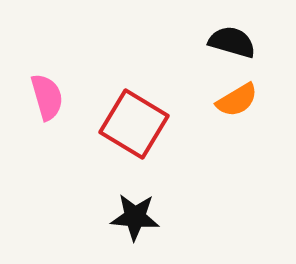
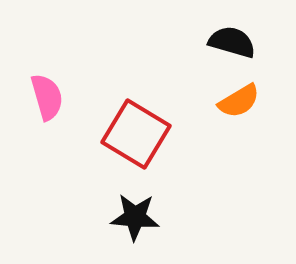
orange semicircle: moved 2 px right, 1 px down
red square: moved 2 px right, 10 px down
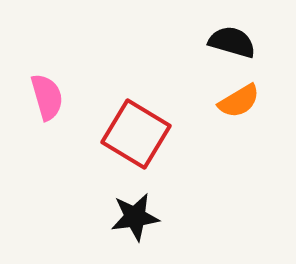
black star: rotated 12 degrees counterclockwise
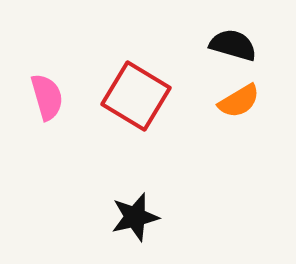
black semicircle: moved 1 px right, 3 px down
red square: moved 38 px up
black star: rotated 6 degrees counterclockwise
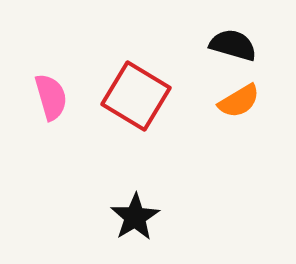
pink semicircle: moved 4 px right
black star: rotated 18 degrees counterclockwise
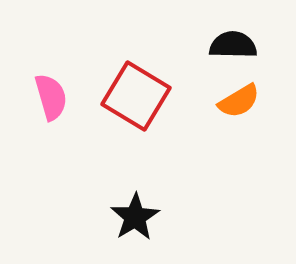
black semicircle: rotated 15 degrees counterclockwise
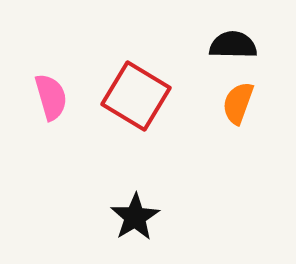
orange semicircle: moved 1 px left, 2 px down; rotated 141 degrees clockwise
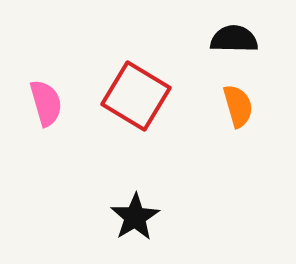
black semicircle: moved 1 px right, 6 px up
pink semicircle: moved 5 px left, 6 px down
orange semicircle: moved 3 px down; rotated 144 degrees clockwise
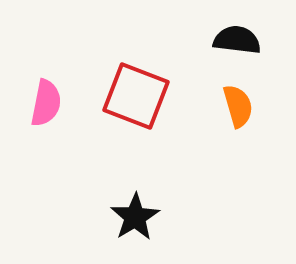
black semicircle: moved 3 px right, 1 px down; rotated 6 degrees clockwise
red square: rotated 10 degrees counterclockwise
pink semicircle: rotated 27 degrees clockwise
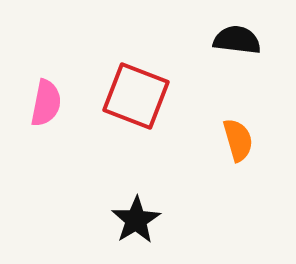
orange semicircle: moved 34 px down
black star: moved 1 px right, 3 px down
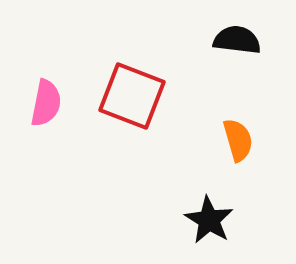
red square: moved 4 px left
black star: moved 73 px right; rotated 9 degrees counterclockwise
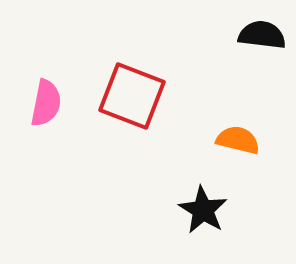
black semicircle: moved 25 px right, 5 px up
orange semicircle: rotated 60 degrees counterclockwise
black star: moved 6 px left, 10 px up
